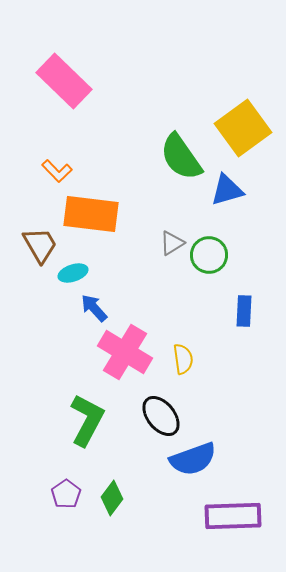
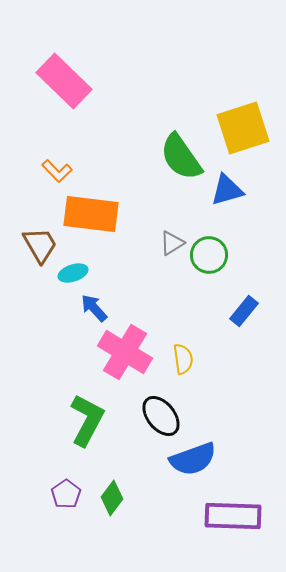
yellow square: rotated 18 degrees clockwise
blue rectangle: rotated 36 degrees clockwise
purple rectangle: rotated 4 degrees clockwise
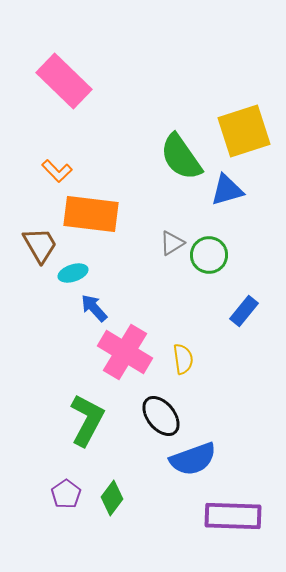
yellow square: moved 1 px right, 3 px down
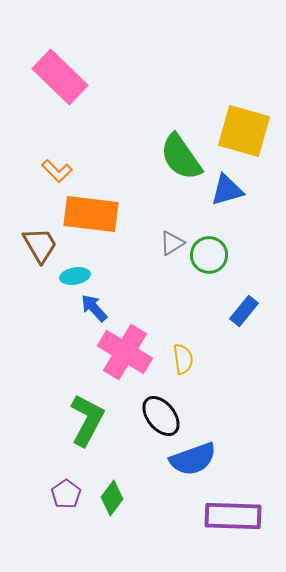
pink rectangle: moved 4 px left, 4 px up
yellow square: rotated 34 degrees clockwise
cyan ellipse: moved 2 px right, 3 px down; rotated 8 degrees clockwise
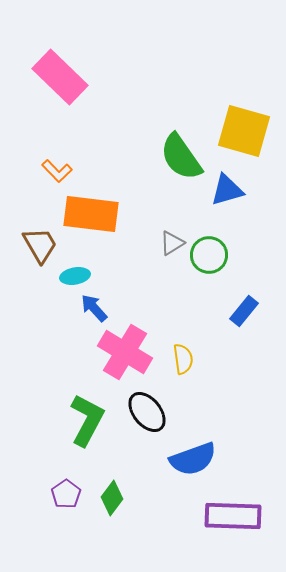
black ellipse: moved 14 px left, 4 px up
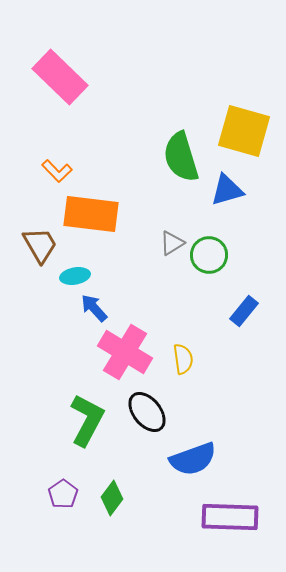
green semicircle: rotated 18 degrees clockwise
purple pentagon: moved 3 px left
purple rectangle: moved 3 px left, 1 px down
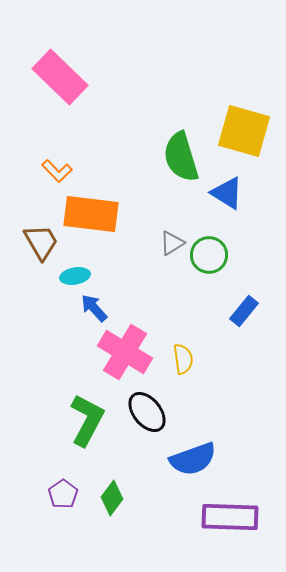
blue triangle: moved 3 px down; rotated 48 degrees clockwise
brown trapezoid: moved 1 px right, 3 px up
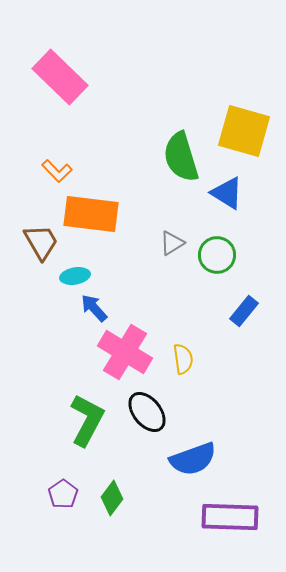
green circle: moved 8 px right
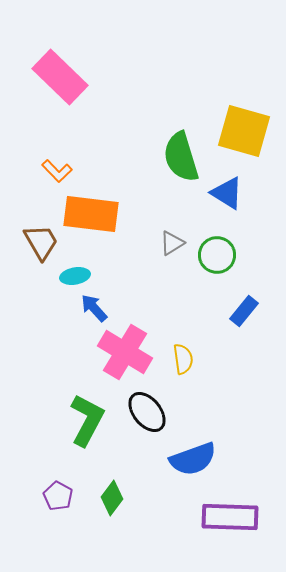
purple pentagon: moved 5 px left, 2 px down; rotated 8 degrees counterclockwise
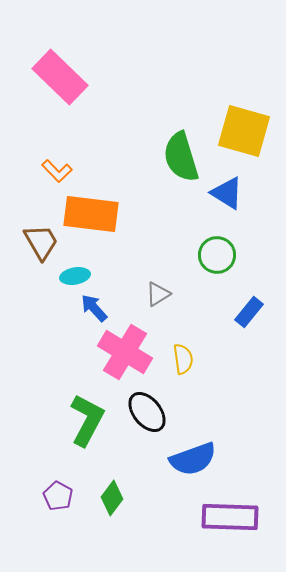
gray triangle: moved 14 px left, 51 px down
blue rectangle: moved 5 px right, 1 px down
